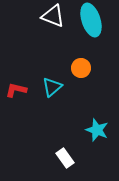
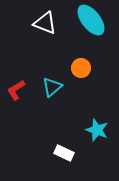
white triangle: moved 8 px left, 7 px down
cyan ellipse: rotated 20 degrees counterclockwise
red L-shape: rotated 45 degrees counterclockwise
white rectangle: moved 1 px left, 5 px up; rotated 30 degrees counterclockwise
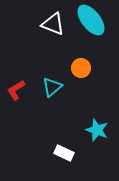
white triangle: moved 8 px right, 1 px down
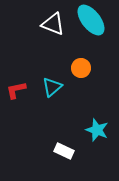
red L-shape: rotated 20 degrees clockwise
white rectangle: moved 2 px up
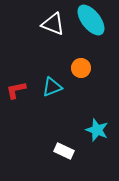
cyan triangle: rotated 20 degrees clockwise
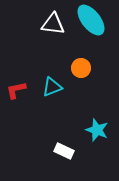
white triangle: rotated 15 degrees counterclockwise
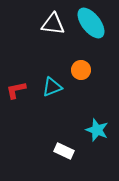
cyan ellipse: moved 3 px down
orange circle: moved 2 px down
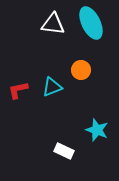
cyan ellipse: rotated 12 degrees clockwise
red L-shape: moved 2 px right
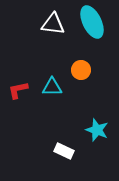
cyan ellipse: moved 1 px right, 1 px up
cyan triangle: rotated 20 degrees clockwise
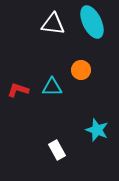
red L-shape: rotated 30 degrees clockwise
white rectangle: moved 7 px left, 1 px up; rotated 36 degrees clockwise
